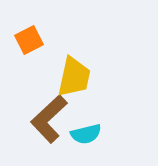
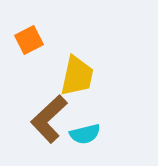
yellow trapezoid: moved 3 px right, 1 px up
cyan semicircle: moved 1 px left
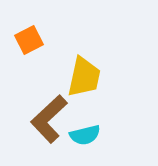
yellow trapezoid: moved 7 px right, 1 px down
cyan semicircle: moved 1 px down
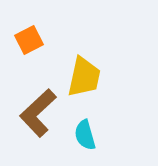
brown L-shape: moved 11 px left, 6 px up
cyan semicircle: rotated 88 degrees clockwise
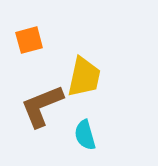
orange square: rotated 12 degrees clockwise
brown L-shape: moved 4 px right, 7 px up; rotated 21 degrees clockwise
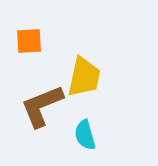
orange square: moved 1 px down; rotated 12 degrees clockwise
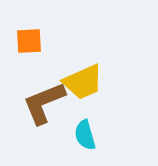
yellow trapezoid: moved 1 px left, 5 px down; rotated 54 degrees clockwise
brown L-shape: moved 2 px right, 3 px up
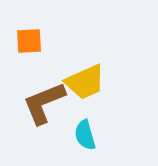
yellow trapezoid: moved 2 px right
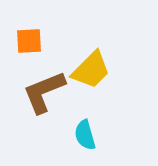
yellow trapezoid: moved 6 px right, 12 px up; rotated 21 degrees counterclockwise
brown L-shape: moved 11 px up
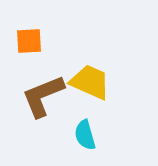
yellow trapezoid: moved 1 px left, 12 px down; rotated 111 degrees counterclockwise
brown L-shape: moved 1 px left, 4 px down
